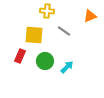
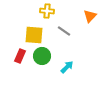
orange triangle: rotated 24 degrees counterclockwise
green circle: moved 3 px left, 5 px up
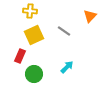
yellow cross: moved 17 px left
yellow square: rotated 30 degrees counterclockwise
green circle: moved 8 px left, 18 px down
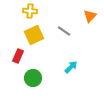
red rectangle: moved 2 px left
cyan arrow: moved 4 px right
green circle: moved 1 px left, 4 px down
